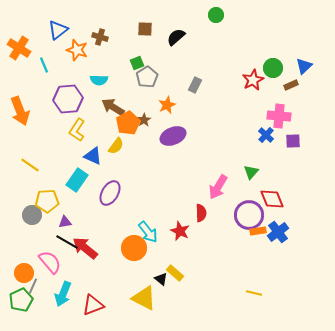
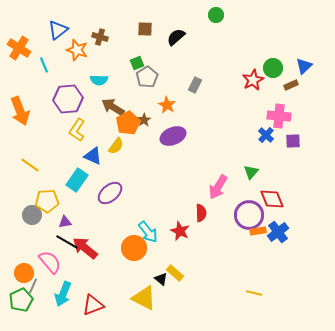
orange star at (167, 105): rotated 18 degrees counterclockwise
purple ellipse at (110, 193): rotated 20 degrees clockwise
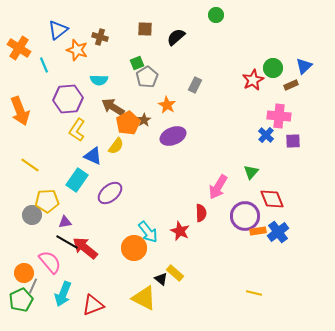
purple circle at (249, 215): moved 4 px left, 1 px down
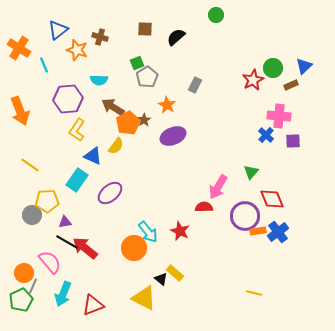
red semicircle at (201, 213): moved 3 px right, 6 px up; rotated 90 degrees counterclockwise
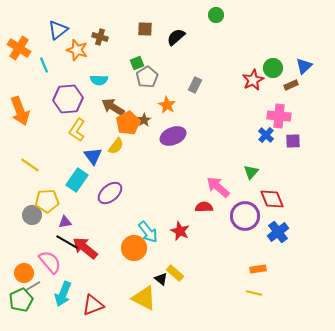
blue triangle at (93, 156): rotated 30 degrees clockwise
pink arrow at (218, 187): rotated 100 degrees clockwise
orange rectangle at (258, 231): moved 38 px down
gray line at (33, 286): rotated 35 degrees clockwise
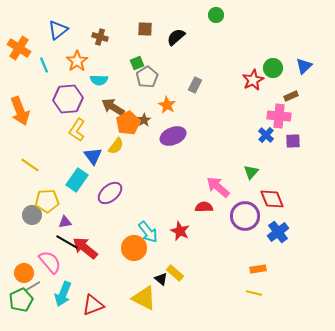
orange star at (77, 50): moved 11 px down; rotated 20 degrees clockwise
brown rectangle at (291, 85): moved 11 px down
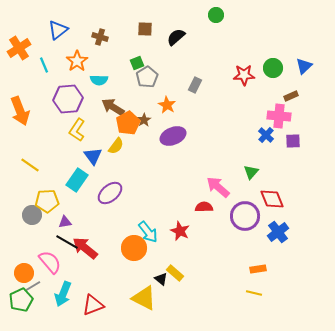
orange cross at (19, 48): rotated 25 degrees clockwise
red star at (253, 80): moved 9 px left, 5 px up; rotated 25 degrees clockwise
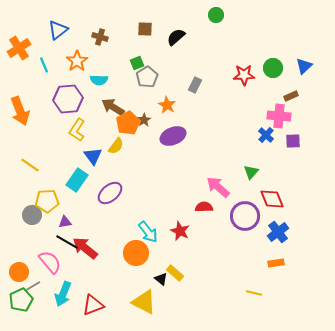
orange circle at (134, 248): moved 2 px right, 5 px down
orange rectangle at (258, 269): moved 18 px right, 6 px up
orange circle at (24, 273): moved 5 px left, 1 px up
yellow triangle at (144, 298): moved 4 px down
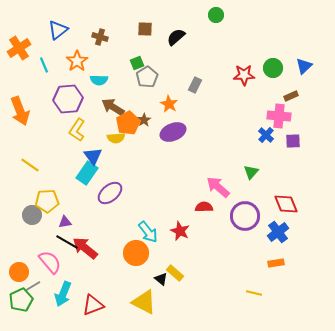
orange star at (167, 105): moved 2 px right, 1 px up
purple ellipse at (173, 136): moved 4 px up
yellow semicircle at (116, 146): moved 8 px up; rotated 48 degrees clockwise
cyan rectangle at (77, 180): moved 10 px right, 7 px up
red diamond at (272, 199): moved 14 px right, 5 px down
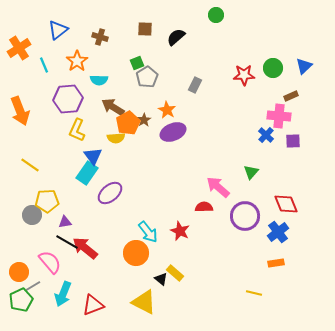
orange star at (169, 104): moved 2 px left, 6 px down
yellow L-shape at (77, 130): rotated 10 degrees counterclockwise
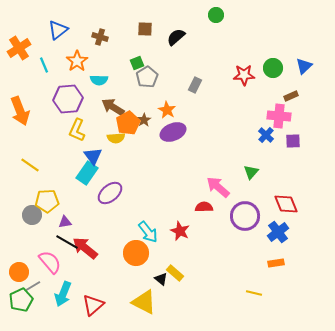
red triangle at (93, 305): rotated 20 degrees counterclockwise
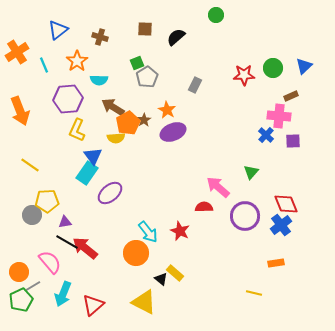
orange cross at (19, 48): moved 2 px left, 4 px down
blue cross at (278, 232): moved 3 px right, 7 px up
